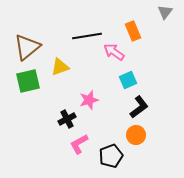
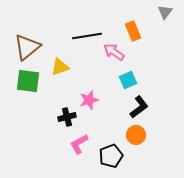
green square: rotated 20 degrees clockwise
black cross: moved 2 px up; rotated 12 degrees clockwise
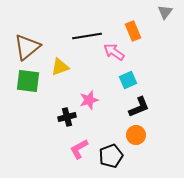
black L-shape: rotated 15 degrees clockwise
pink L-shape: moved 5 px down
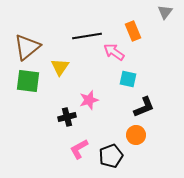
yellow triangle: rotated 36 degrees counterclockwise
cyan square: moved 1 px up; rotated 36 degrees clockwise
black L-shape: moved 5 px right
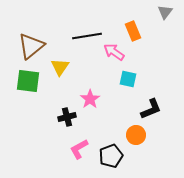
brown triangle: moved 4 px right, 1 px up
pink star: moved 1 px right, 1 px up; rotated 18 degrees counterclockwise
black L-shape: moved 7 px right, 2 px down
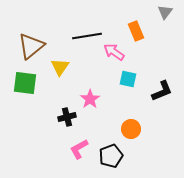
orange rectangle: moved 3 px right
green square: moved 3 px left, 2 px down
black L-shape: moved 11 px right, 18 px up
orange circle: moved 5 px left, 6 px up
